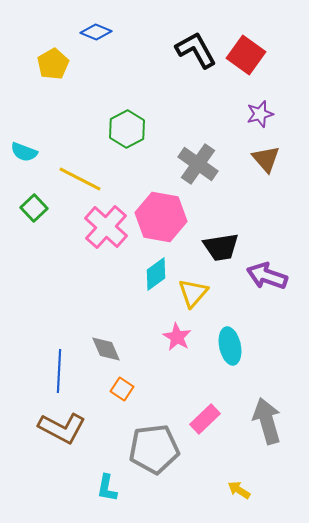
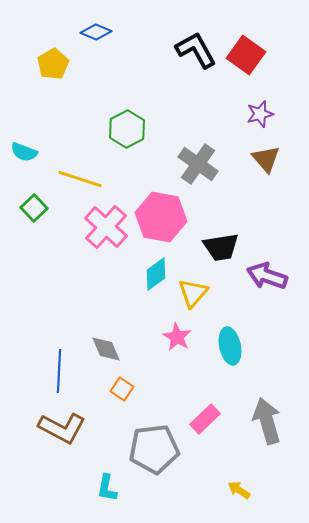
yellow line: rotated 9 degrees counterclockwise
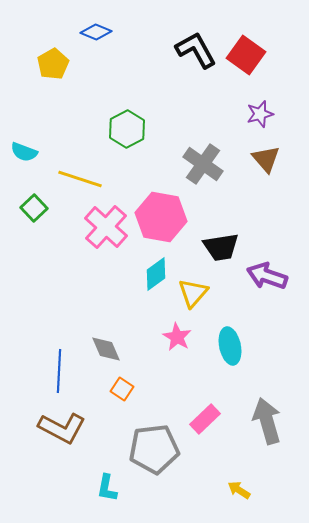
gray cross: moved 5 px right
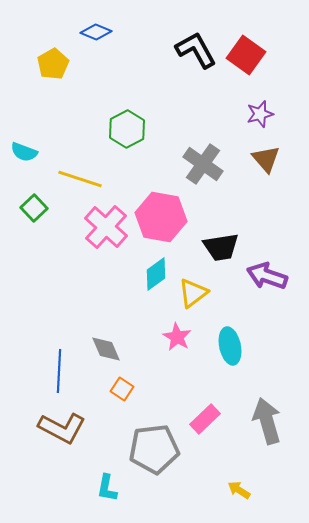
yellow triangle: rotated 12 degrees clockwise
